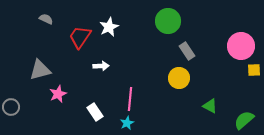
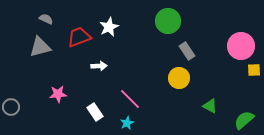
red trapezoid: moved 1 px left; rotated 35 degrees clockwise
white arrow: moved 2 px left
gray triangle: moved 23 px up
pink star: rotated 18 degrees clockwise
pink line: rotated 50 degrees counterclockwise
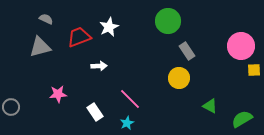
green semicircle: moved 2 px left, 1 px up; rotated 10 degrees clockwise
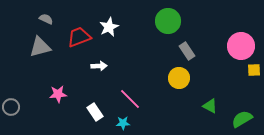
cyan star: moved 4 px left; rotated 24 degrees clockwise
